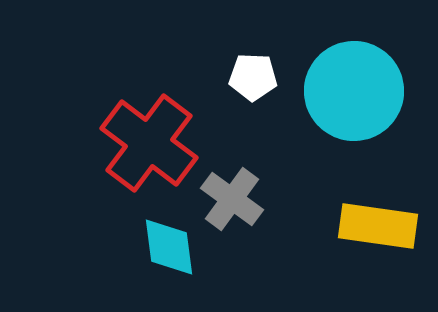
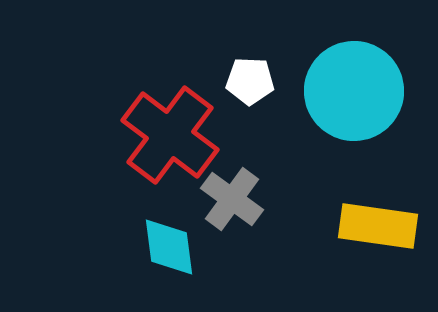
white pentagon: moved 3 px left, 4 px down
red cross: moved 21 px right, 8 px up
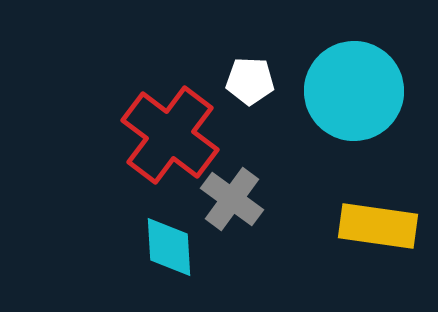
cyan diamond: rotated 4 degrees clockwise
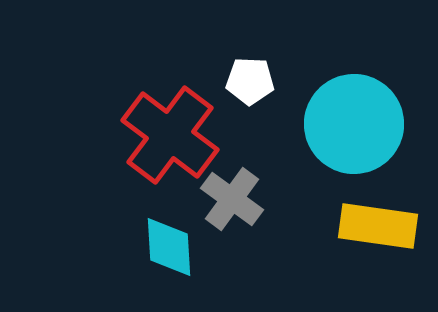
cyan circle: moved 33 px down
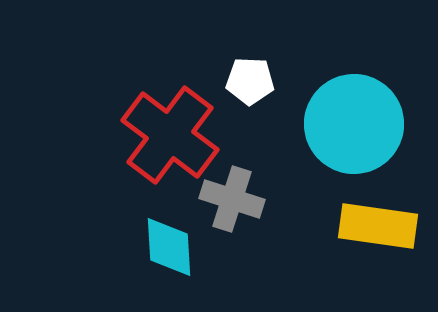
gray cross: rotated 18 degrees counterclockwise
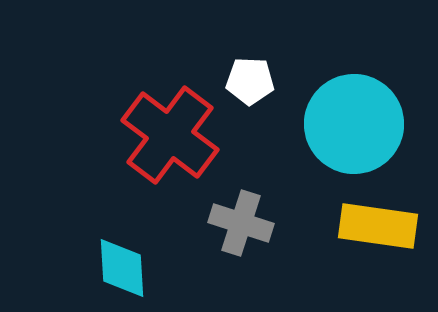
gray cross: moved 9 px right, 24 px down
cyan diamond: moved 47 px left, 21 px down
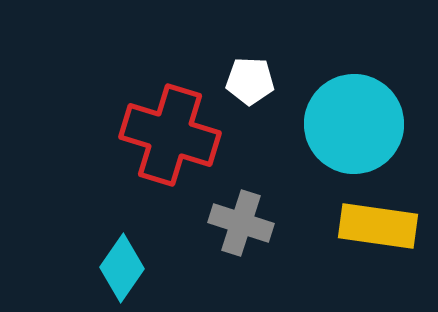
red cross: rotated 20 degrees counterclockwise
cyan diamond: rotated 38 degrees clockwise
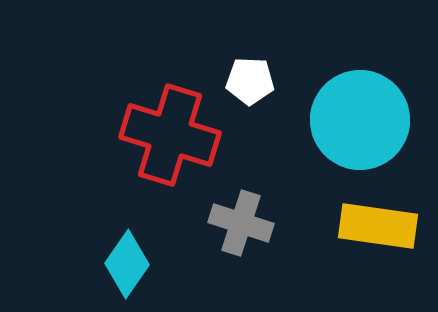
cyan circle: moved 6 px right, 4 px up
cyan diamond: moved 5 px right, 4 px up
